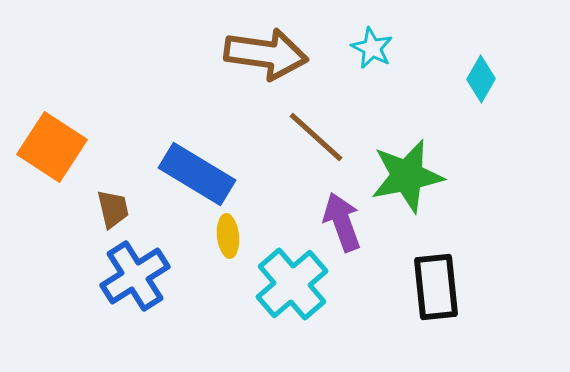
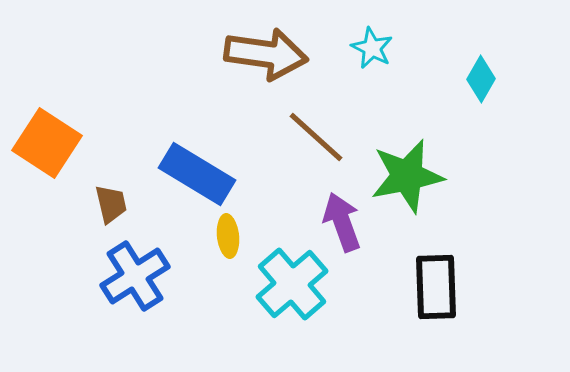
orange square: moved 5 px left, 4 px up
brown trapezoid: moved 2 px left, 5 px up
black rectangle: rotated 4 degrees clockwise
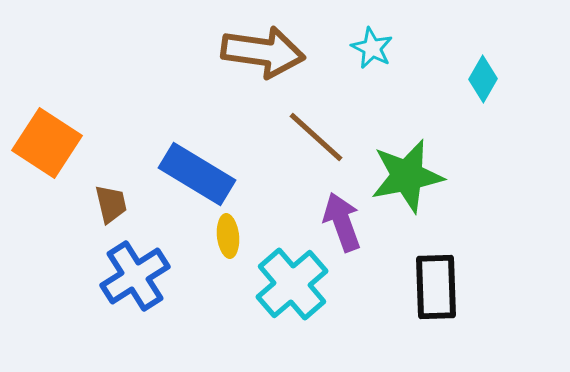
brown arrow: moved 3 px left, 2 px up
cyan diamond: moved 2 px right
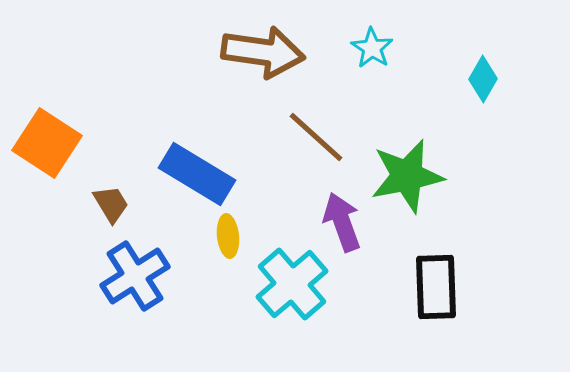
cyan star: rotated 6 degrees clockwise
brown trapezoid: rotated 18 degrees counterclockwise
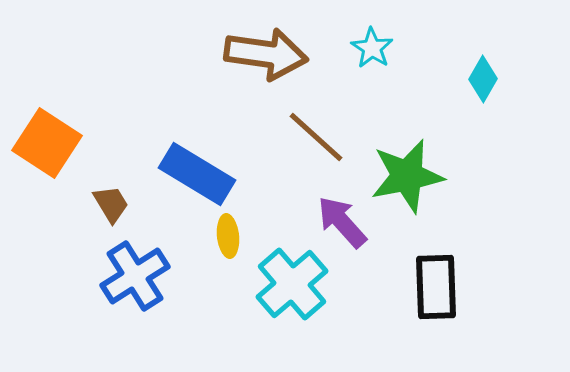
brown arrow: moved 3 px right, 2 px down
purple arrow: rotated 22 degrees counterclockwise
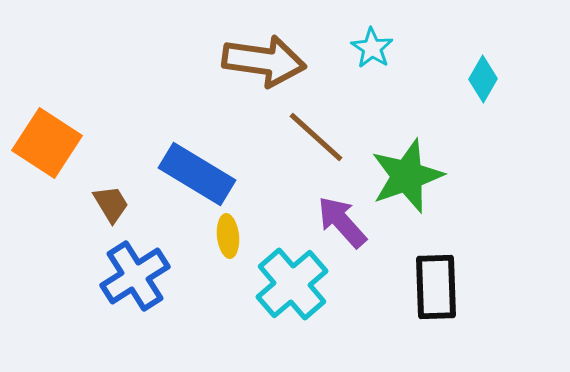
brown arrow: moved 2 px left, 7 px down
green star: rotated 8 degrees counterclockwise
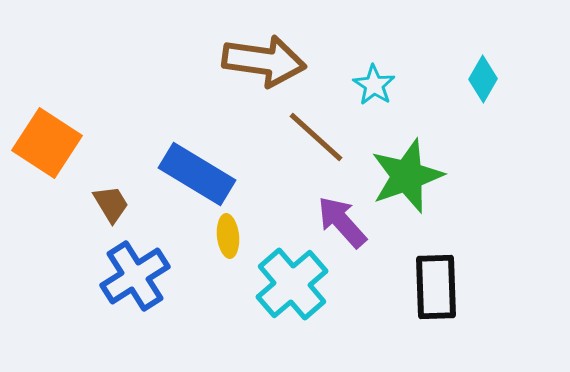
cyan star: moved 2 px right, 37 px down
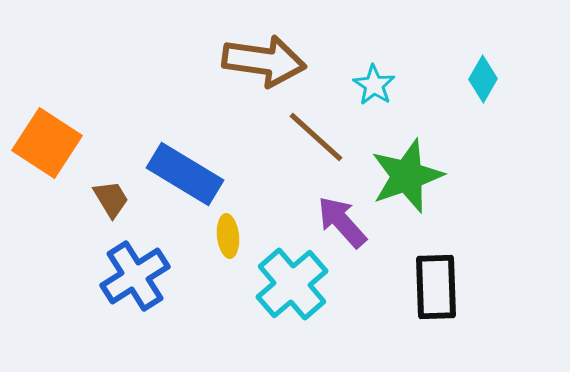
blue rectangle: moved 12 px left
brown trapezoid: moved 5 px up
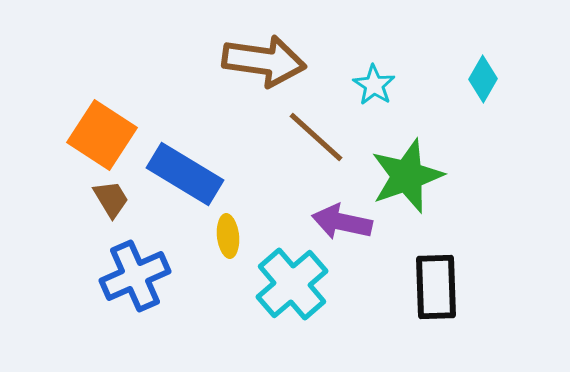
orange square: moved 55 px right, 8 px up
purple arrow: rotated 36 degrees counterclockwise
blue cross: rotated 8 degrees clockwise
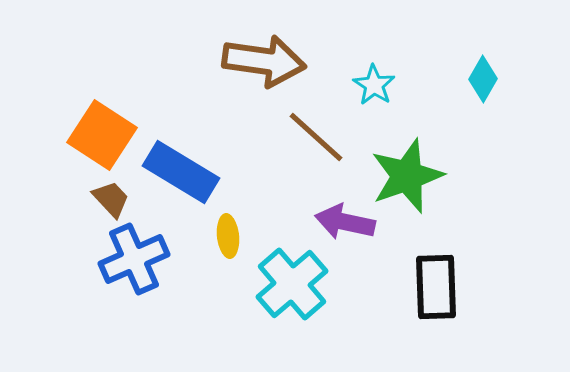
blue rectangle: moved 4 px left, 2 px up
brown trapezoid: rotated 12 degrees counterclockwise
purple arrow: moved 3 px right
blue cross: moved 1 px left, 17 px up
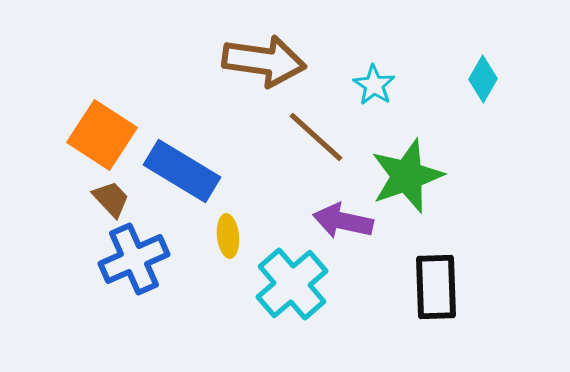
blue rectangle: moved 1 px right, 1 px up
purple arrow: moved 2 px left, 1 px up
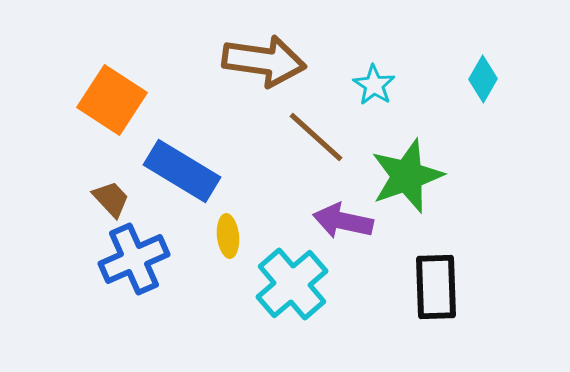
orange square: moved 10 px right, 35 px up
